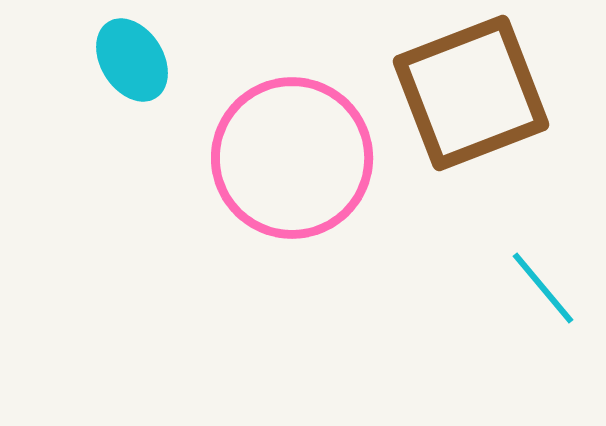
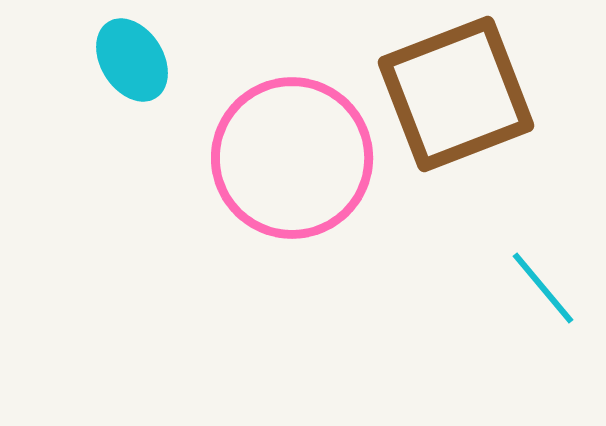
brown square: moved 15 px left, 1 px down
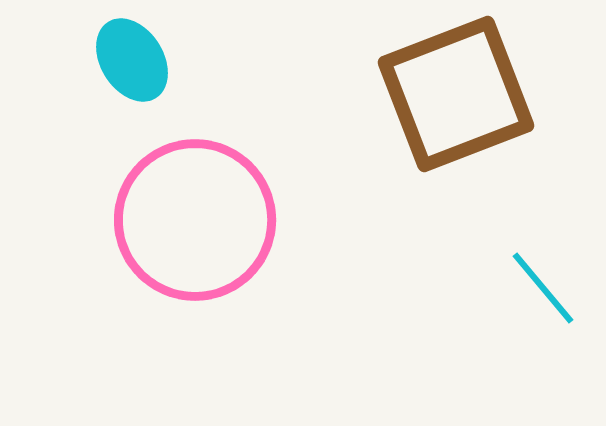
pink circle: moved 97 px left, 62 px down
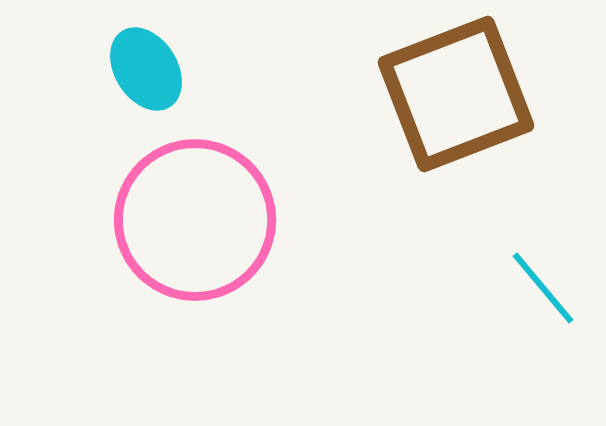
cyan ellipse: moved 14 px right, 9 px down
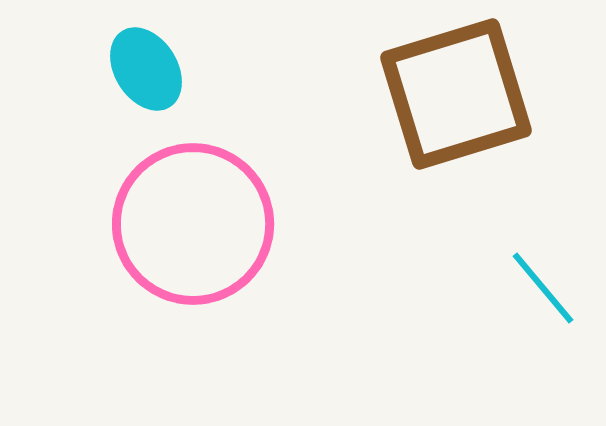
brown square: rotated 4 degrees clockwise
pink circle: moved 2 px left, 4 px down
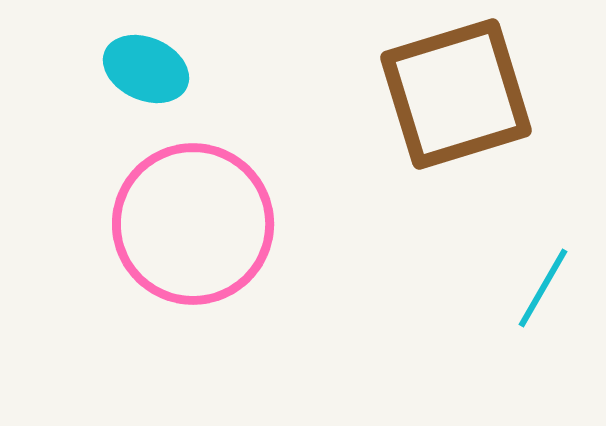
cyan ellipse: rotated 34 degrees counterclockwise
cyan line: rotated 70 degrees clockwise
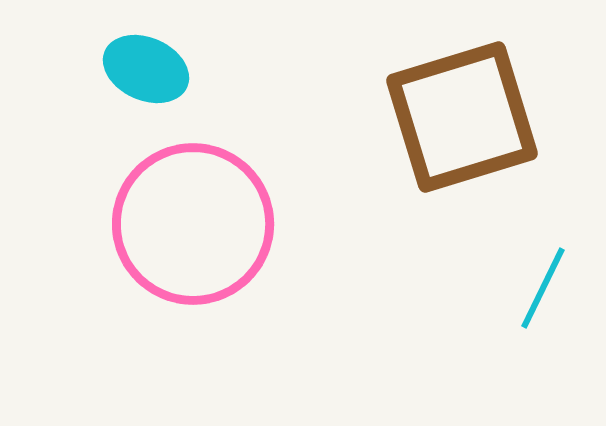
brown square: moved 6 px right, 23 px down
cyan line: rotated 4 degrees counterclockwise
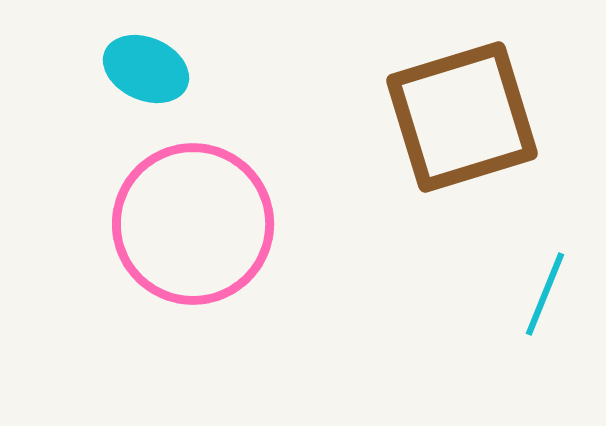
cyan line: moved 2 px right, 6 px down; rotated 4 degrees counterclockwise
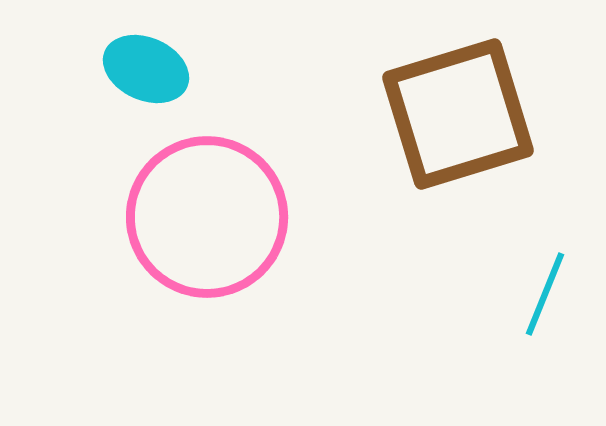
brown square: moved 4 px left, 3 px up
pink circle: moved 14 px right, 7 px up
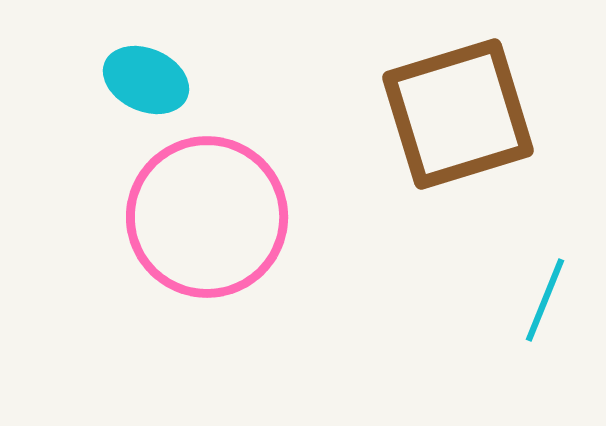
cyan ellipse: moved 11 px down
cyan line: moved 6 px down
